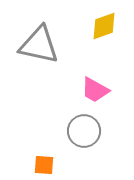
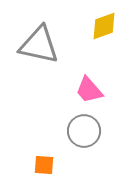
pink trapezoid: moved 6 px left; rotated 20 degrees clockwise
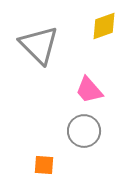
gray triangle: rotated 33 degrees clockwise
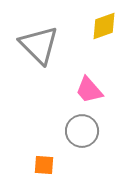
gray circle: moved 2 px left
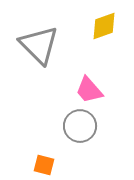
gray circle: moved 2 px left, 5 px up
orange square: rotated 10 degrees clockwise
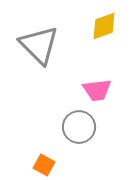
pink trapezoid: moved 8 px right; rotated 56 degrees counterclockwise
gray circle: moved 1 px left, 1 px down
orange square: rotated 15 degrees clockwise
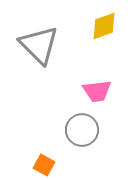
pink trapezoid: moved 1 px down
gray circle: moved 3 px right, 3 px down
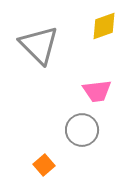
orange square: rotated 20 degrees clockwise
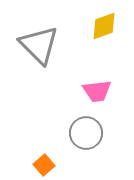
gray circle: moved 4 px right, 3 px down
